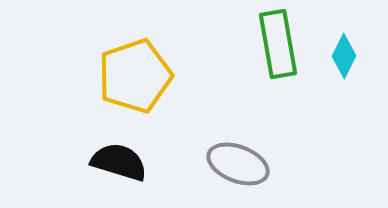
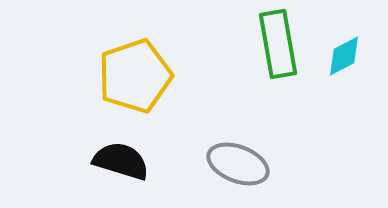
cyan diamond: rotated 36 degrees clockwise
black semicircle: moved 2 px right, 1 px up
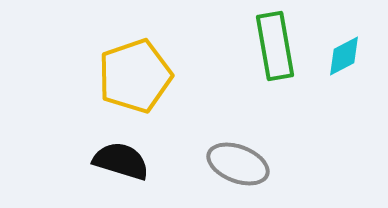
green rectangle: moved 3 px left, 2 px down
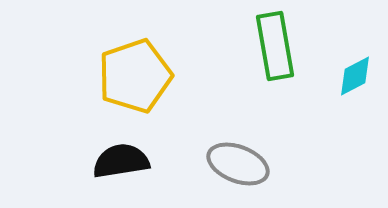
cyan diamond: moved 11 px right, 20 px down
black semicircle: rotated 26 degrees counterclockwise
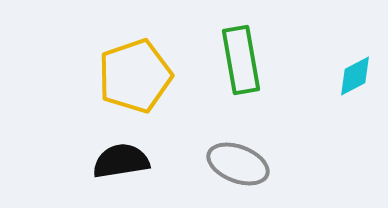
green rectangle: moved 34 px left, 14 px down
